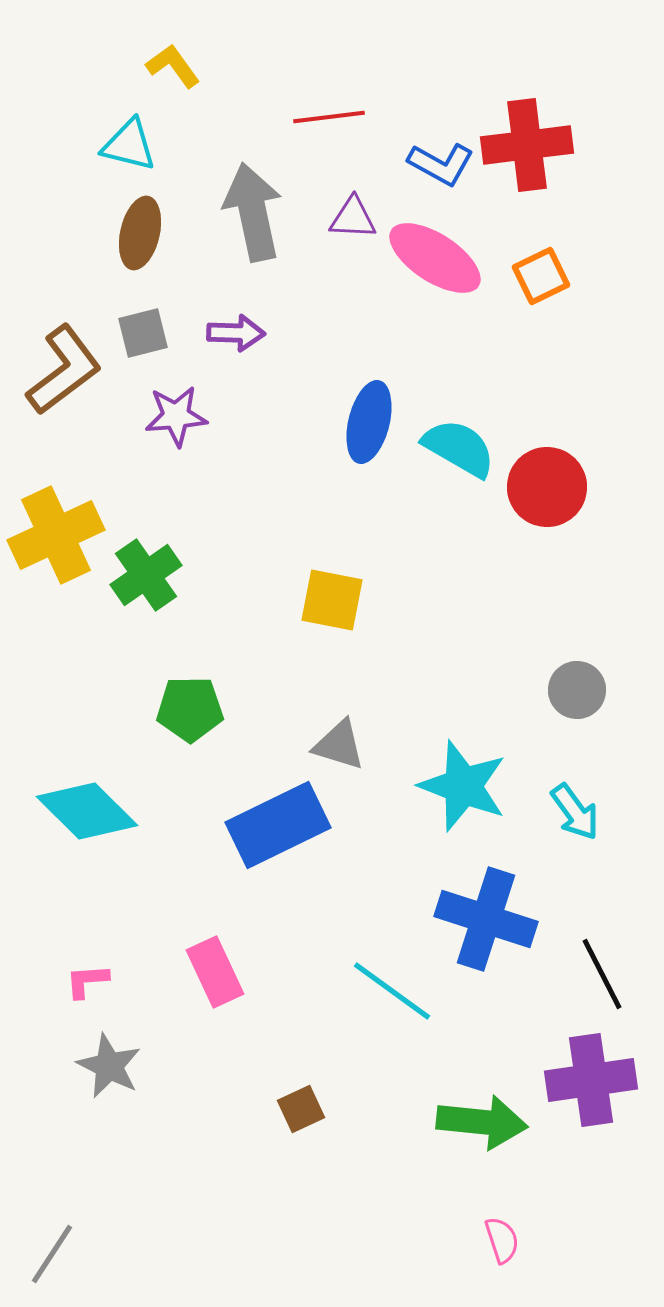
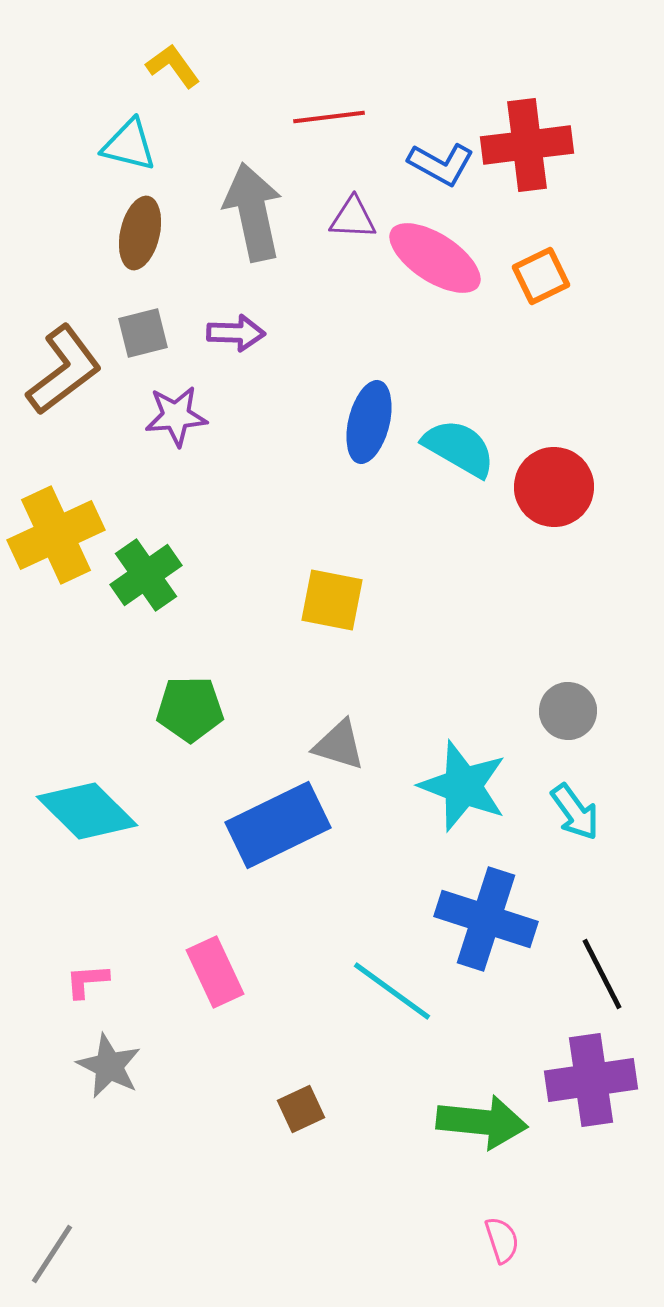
red circle: moved 7 px right
gray circle: moved 9 px left, 21 px down
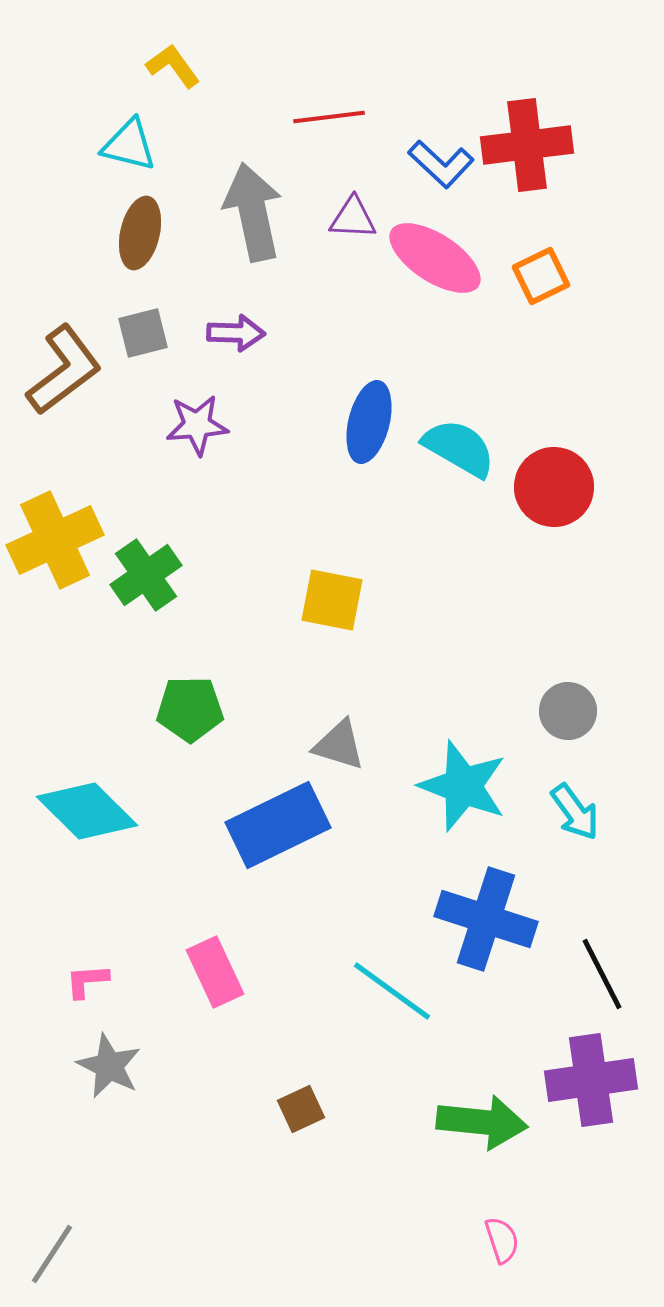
blue L-shape: rotated 14 degrees clockwise
purple star: moved 21 px right, 9 px down
yellow cross: moved 1 px left, 5 px down
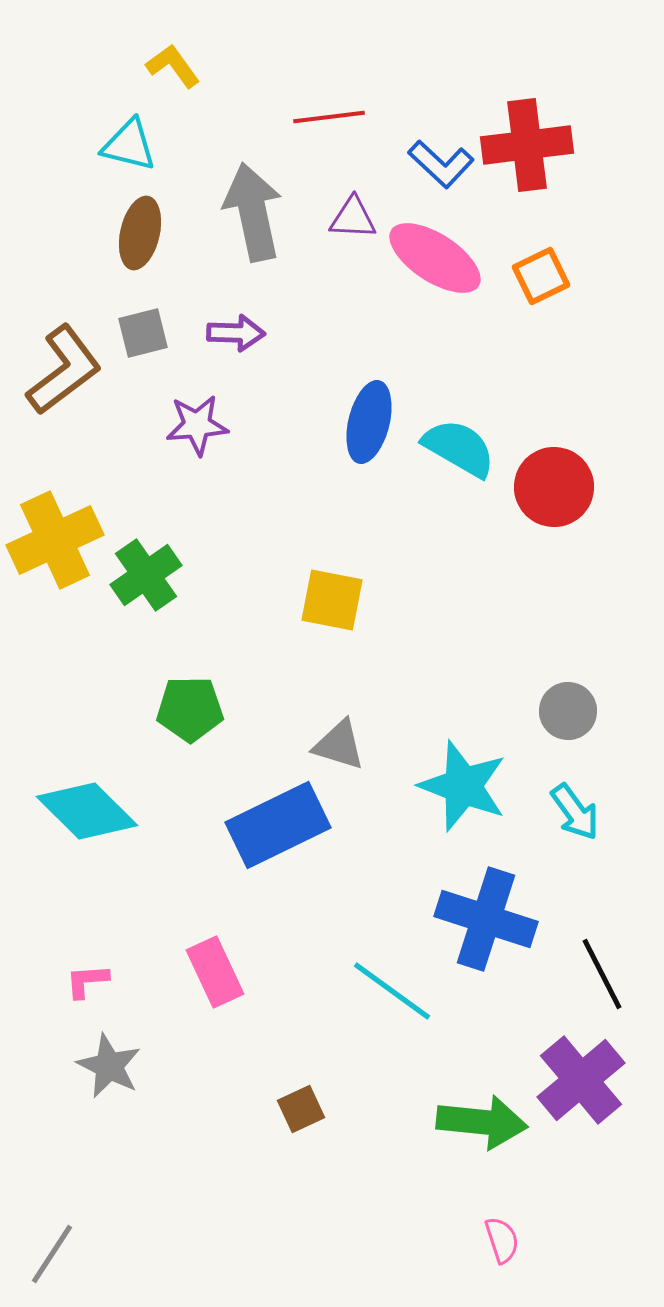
purple cross: moved 10 px left; rotated 32 degrees counterclockwise
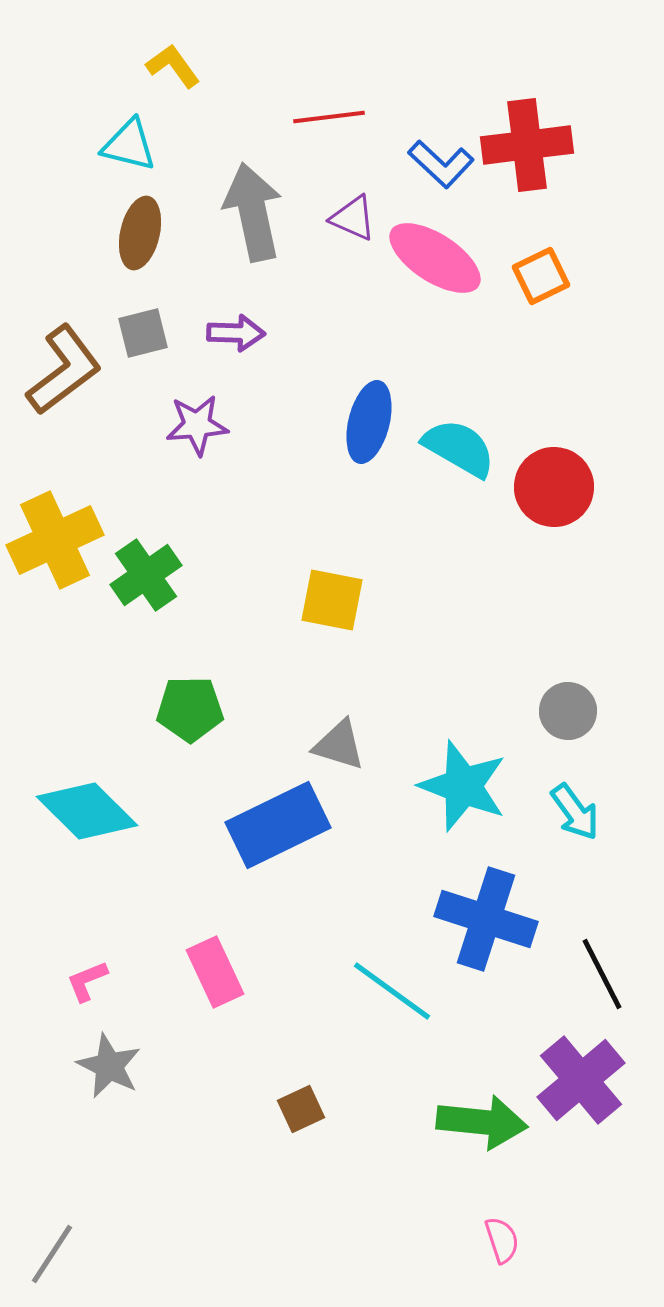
purple triangle: rotated 21 degrees clockwise
pink L-shape: rotated 18 degrees counterclockwise
